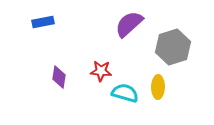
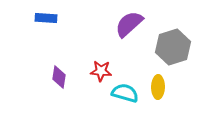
blue rectangle: moved 3 px right, 4 px up; rotated 15 degrees clockwise
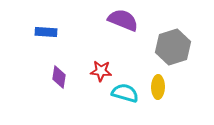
blue rectangle: moved 14 px down
purple semicircle: moved 6 px left, 4 px up; rotated 64 degrees clockwise
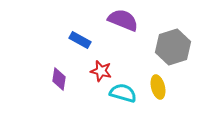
blue rectangle: moved 34 px right, 8 px down; rotated 25 degrees clockwise
red star: rotated 10 degrees clockwise
purple diamond: moved 2 px down
yellow ellipse: rotated 15 degrees counterclockwise
cyan semicircle: moved 2 px left
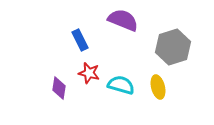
blue rectangle: rotated 35 degrees clockwise
red star: moved 12 px left, 2 px down
purple diamond: moved 9 px down
cyan semicircle: moved 2 px left, 8 px up
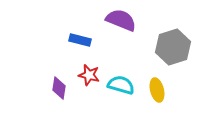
purple semicircle: moved 2 px left
blue rectangle: rotated 50 degrees counterclockwise
red star: moved 2 px down
yellow ellipse: moved 1 px left, 3 px down
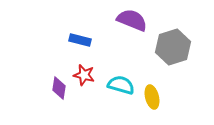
purple semicircle: moved 11 px right
red star: moved 5 px left
yellow ellipse: moved 5 px left, 7 px down
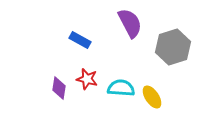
purple semicircle: moved 2 px left, 3 px down; rotated 40 degrees clockwise
blue rectangle: rotated 15 degrees clockwise
red star: moved 3 px right, 4 px down
cyan semicircle: moved 3 px down; rotated 12 degrees counterclockwise
yellow ellipse: rotated 20 degrees counterclockwise
